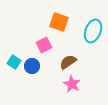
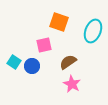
pink square: rotated 14 degrees clockwise
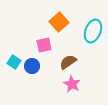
orange square: rotated 30 degrees clockwise
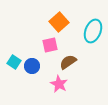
pink square: moved 6 px right
pink star: moved 13 px left
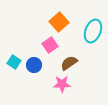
pink square: rotated 21 degrees counterclockwise
brown semicircle: moved 1 px right, 1 px down
blue circle: moved 2 px right, 1 px up
pink star: moved 3 px right; rotated 30 degrees counterclockwise
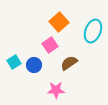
cyan square: rotated 24 degrees clockwise
pink star: moved 6 px left, 6 px down
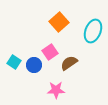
pink square: moved 7 px down
cyan square: rotated 24 degrees counterclockwise
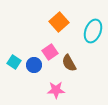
brown semicircle: rotated 84 degrees counterclockwise
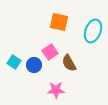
orange square: rotated 36 degrees counterclockwise
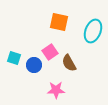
cyan square: moved 4 px up; rotated 16 degrees counterclockwise
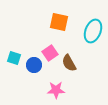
pink square: moved 1 px down
